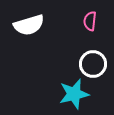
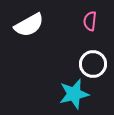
white semicircle: rotated 12 degrees counterclockwise
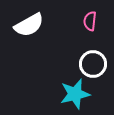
cyan star: moved 1 px right
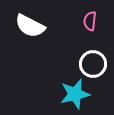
white semicircle: moved 1 px right, 1 px down; rotated 56 degrees clockwise
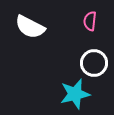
white semicircle: moved 1 px down
white circle: moved 1 px right, 1 px up
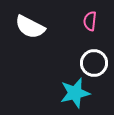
cyan star: moved 1 px up
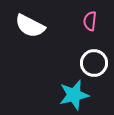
white semicircle: moved 1 px up
cyan star: moved 1 px left, 2 px down
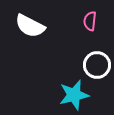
white circle: moved 3 px right, 2 px down
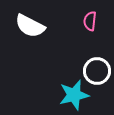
white circle: moved 6 px down
